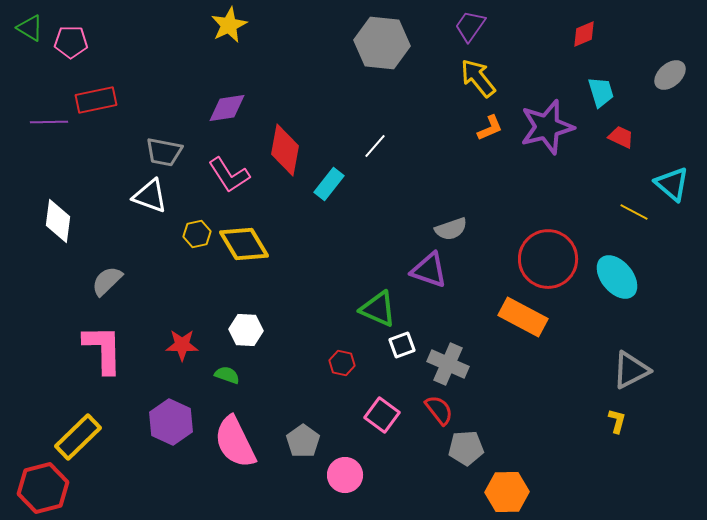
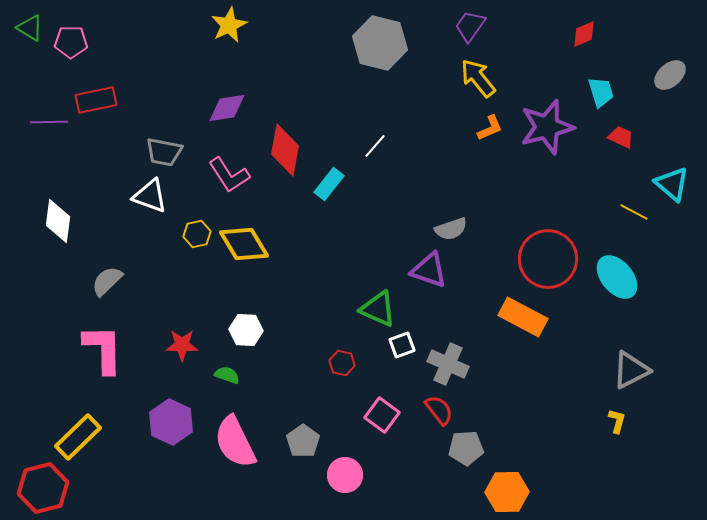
gray hexagon at (382, 43): moved 2 px left; rotated 8 degrees clockwise
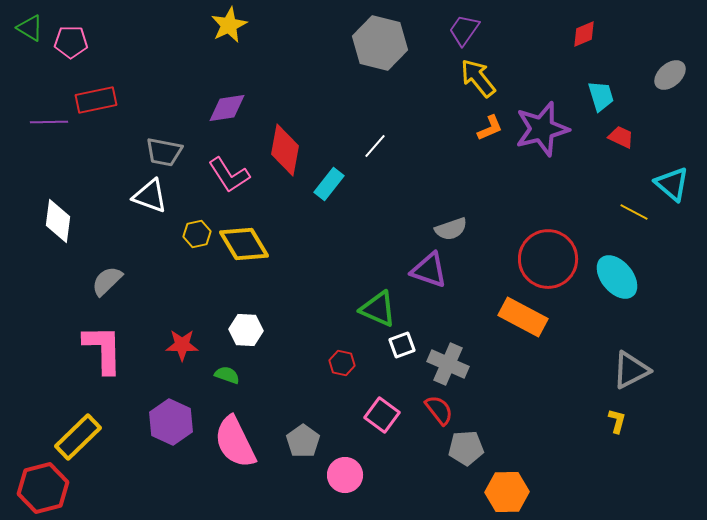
purple trapezoid at (470, 26): moved 6 px left, 4 px down
cyan trapezoid at (601, 92): moved 4 px down
purple star at (547, 127): moved 5 px left, 2 px down
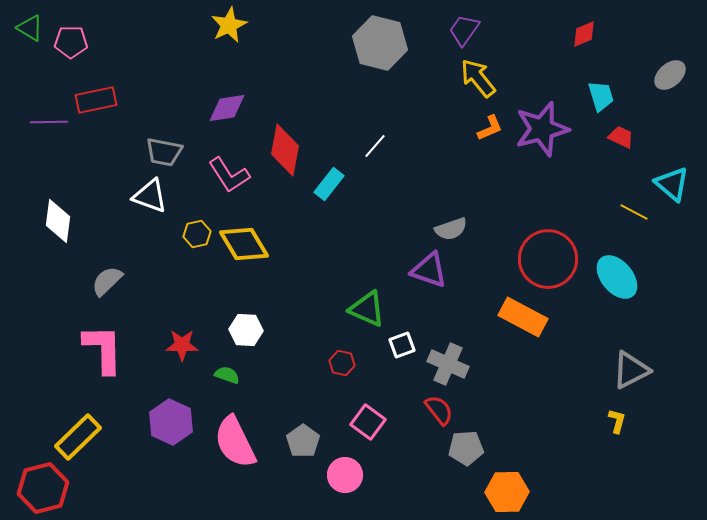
green triangle at (378, 309): moved 11 px left
pink square at (382, 415): moved 14 px left, 7 px down
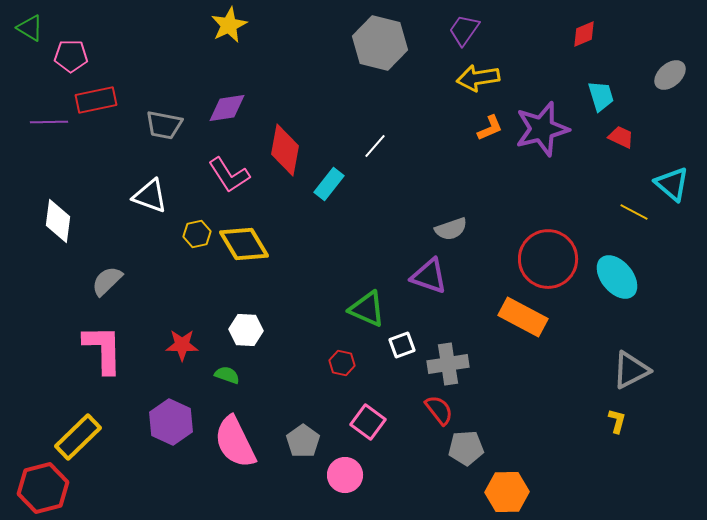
pink pentagon at (71, 42): moved 14 px down
yellow arrow at (478, 78): rotated 60 degrees counterclockwise
gray trapezoid at (164, 152): moved 27 px up
purple triangle at (429, 270): moved 6 px down
gray cross at (448, 364): rotated 33 degrees counterclockwise
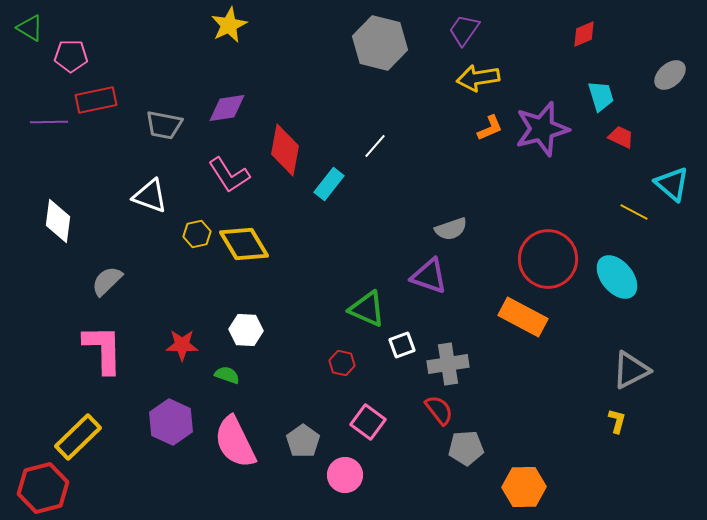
orange hexagon at (507, 492): moved 17 px right, 5 px up
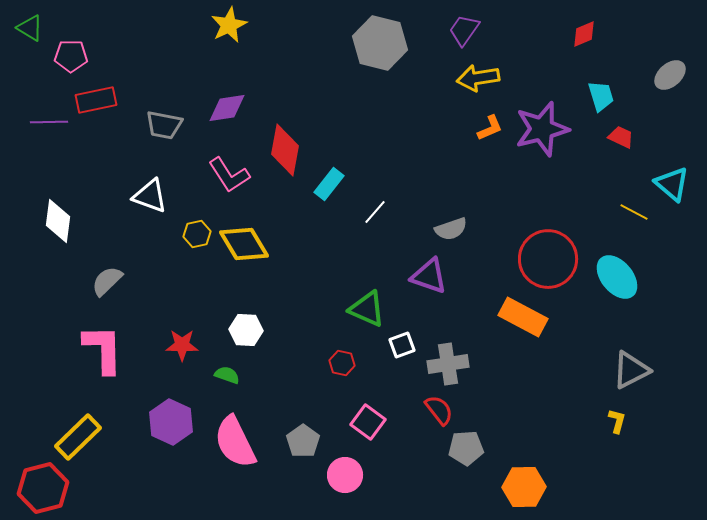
white line at (375, 146): moved 66 px down
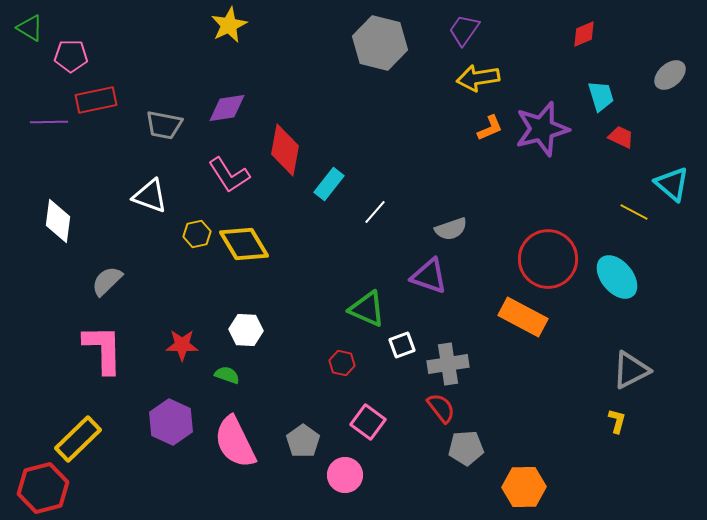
red semicircle at (439, 410): moved 2 px right, 2 px up
yellow rectangle at (78, 437): moved 2 px down
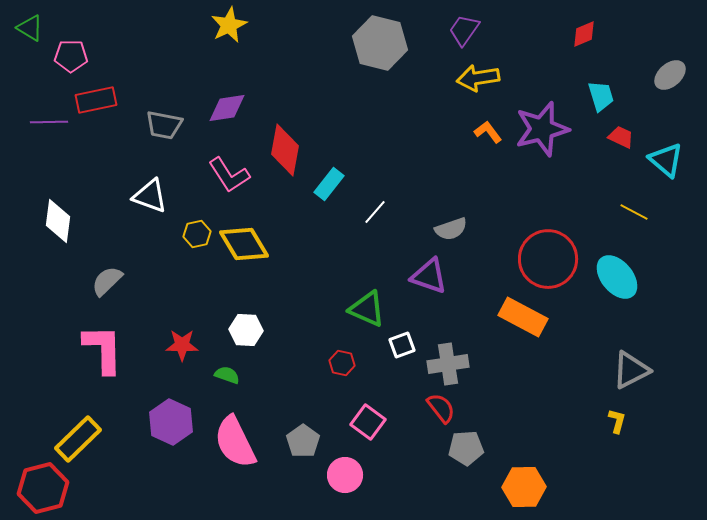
orange L-shape at (490, 128): moved 2 px left, 4 px down; rotated 104 degrees counterclockwise
cyan triangle at (672, 184): moved 6 px left, 24 px up
